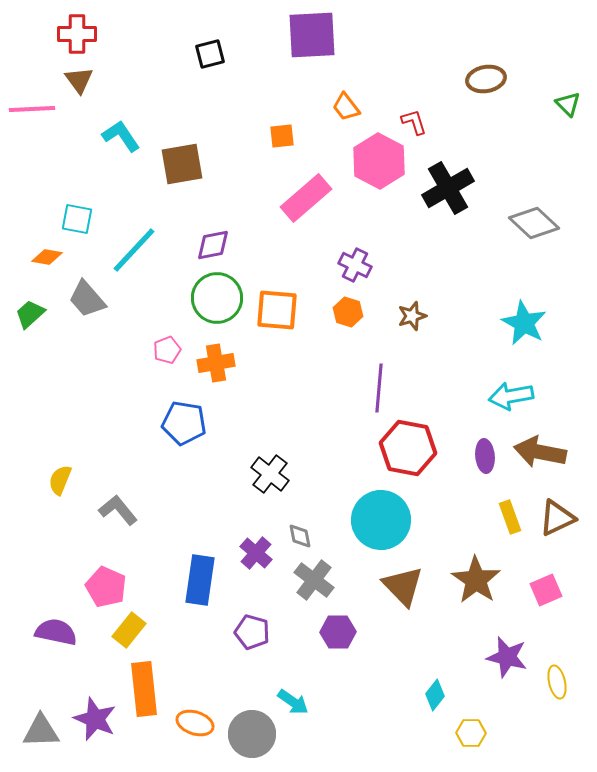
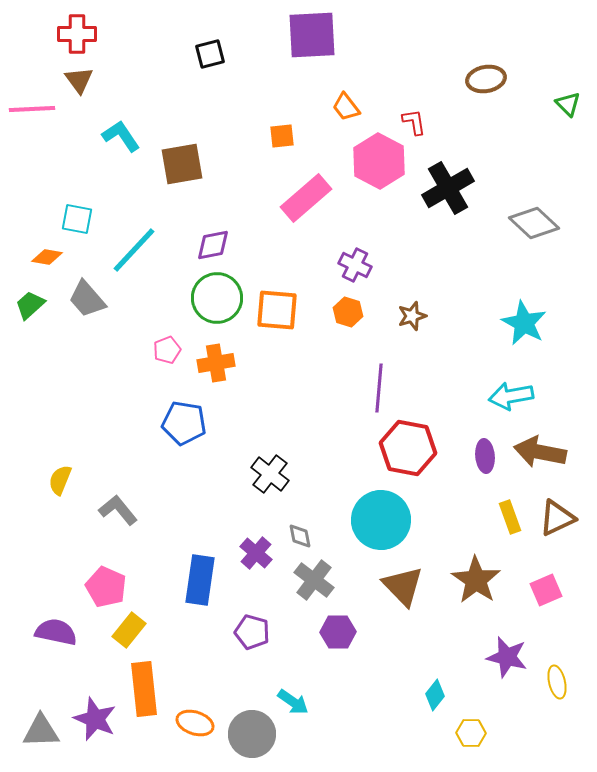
red L-shape at (414, 122): rotated 8 degrees clockwise
green trapezoid at (30, 314): moved 9 px up
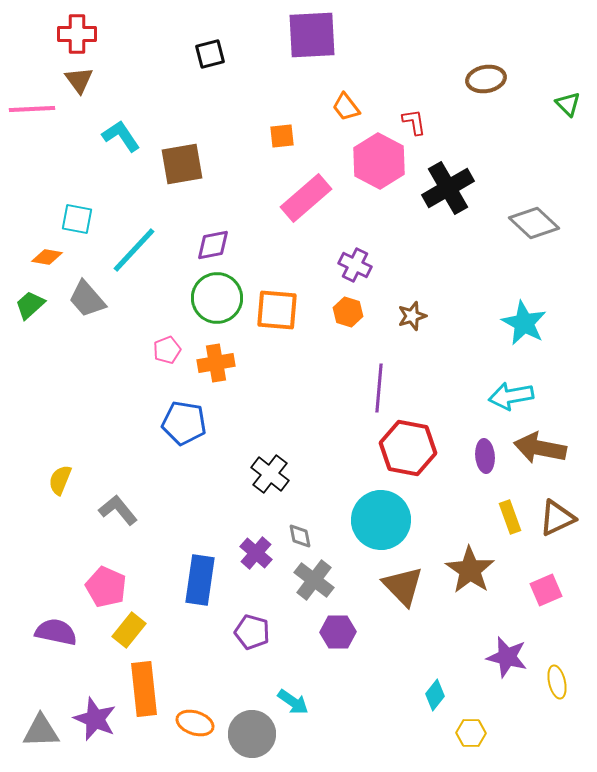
brown arrow at (540, 452): moved 4 px up
brown star at (476, 580): moved 6 px left, 10 px up
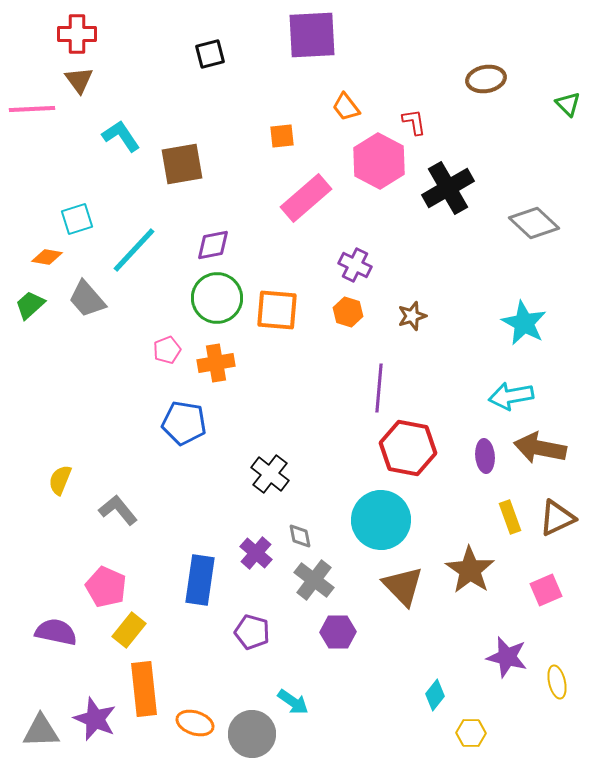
cyan square at (77, 219): rotated 28 degrees counterclockwise
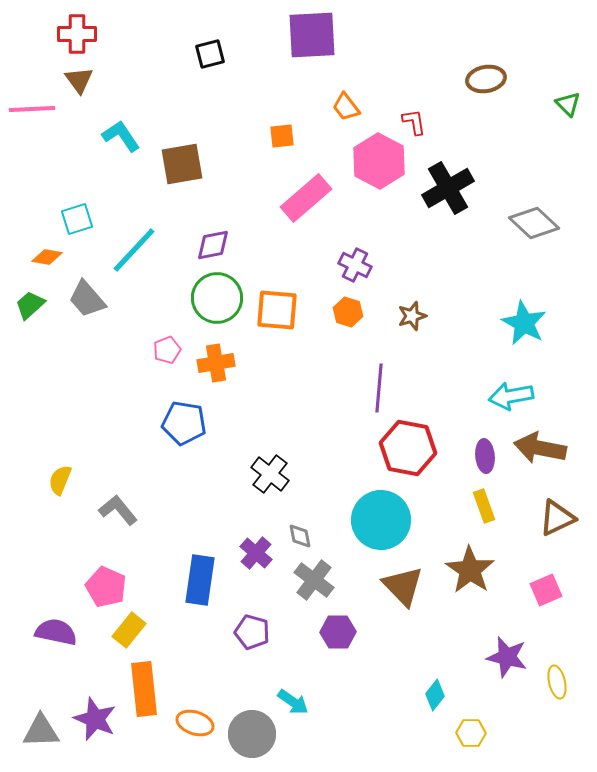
yellow rectangle at (510, 517): moved 26 px left, 11 px up
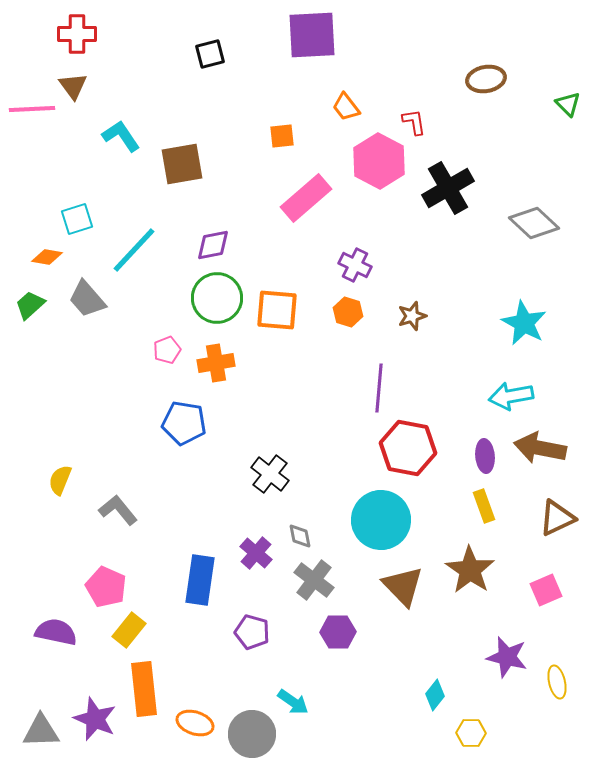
brown triangle at (79, 80): moved 6 px left, 6 px down
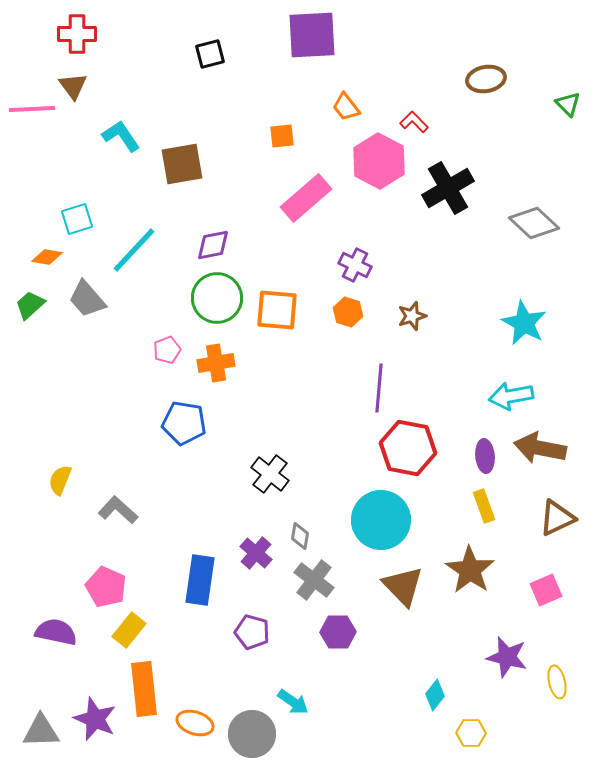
red L-shape at (414, 122): rotated 36 degrees counterclockwise
gray L-shape at (118, 510): rotated 9 degrees counterclockwise
gray diamond at (300, 536): rotated 20 degrees clockwise
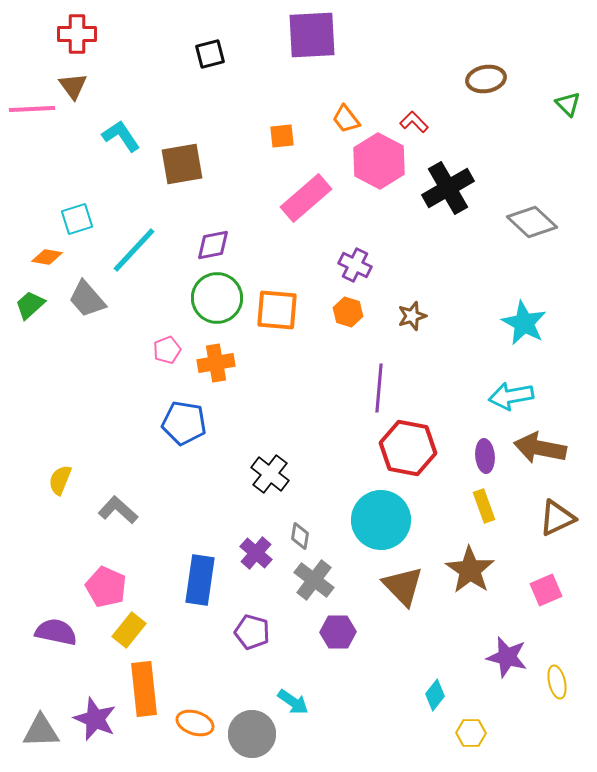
orange trapezoid at (346, 107): moved 12 px down
gray diamond at (534, 223): moved 2 px left, 1 px up
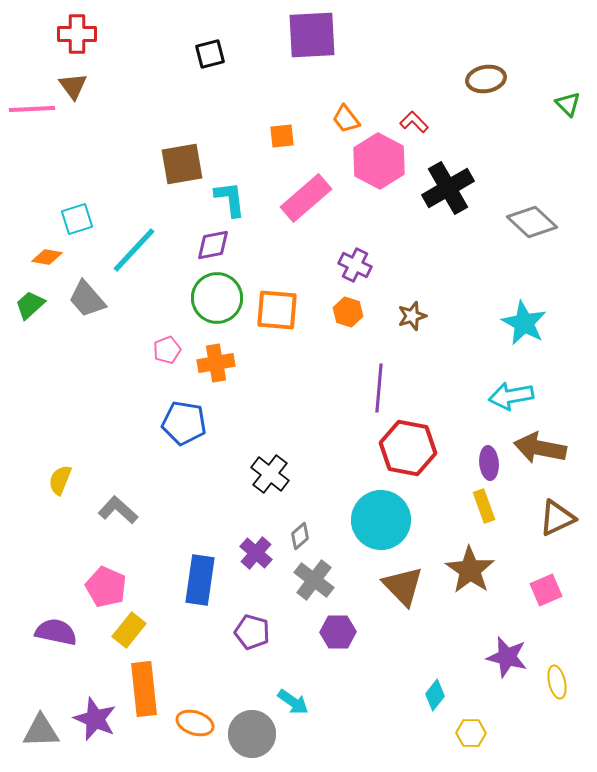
cyan L-shape at (121, 136): moved 109 px right, 63 px down; rotated 27 degrees clockwise
purple ellipse at (485, 456): moved 4 px right, 7 px down
gray diamond at (300, 536): rotated 40 degrees clockwise
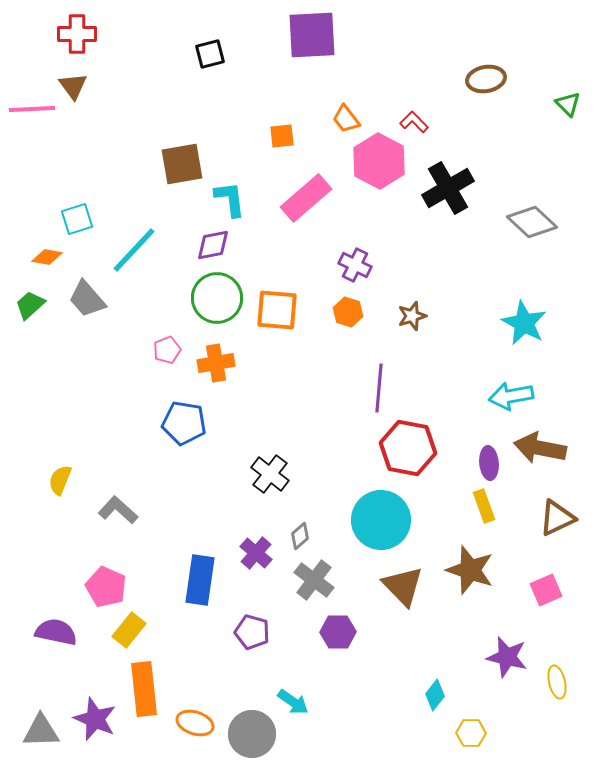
brown star at (470, 570): rotated 15 degrees counterclockwise
